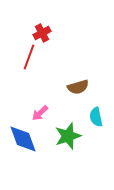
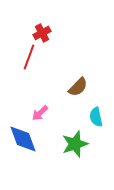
brown semicircle: rotated 30 degrees counterclockwise
green star: moved 7 px right, 8 px down
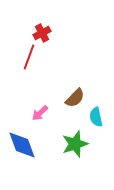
brown semicircle: moved 3 px left, 11 px down
blue diamond: moved 1 px left, 6 px down
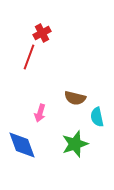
brown semicircle: rotated 60 degrees clockwise
pink arrow: rotated 30 degrees counterclockwise
cyan semicircle: moved 1 px right
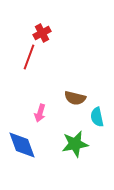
green star: rotated 8 degrees clockwise
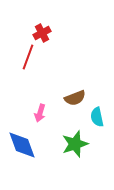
red line: moved 1 px left
brown semicircle: rotated 35 degrees counterclockwise
green star: rotated 8 degrees counterclockwise
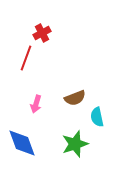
red line: moved 2 px left, 1 px down
pink arrow: moved 4 px left, 9 px up
blue diamond: moved 2 px up
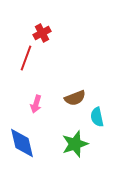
blue diamond: rotated 8 degrees clockwise
